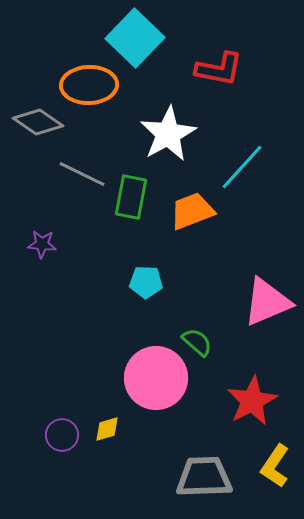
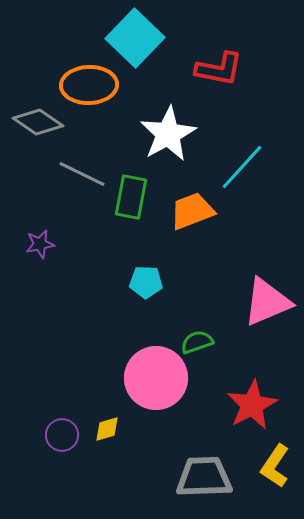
purple star: moved 2 px left; rotated 16 degrees counterclockwise
green semicircle: rotated 60 degrees counterclockwise
red star: moved 4 px down
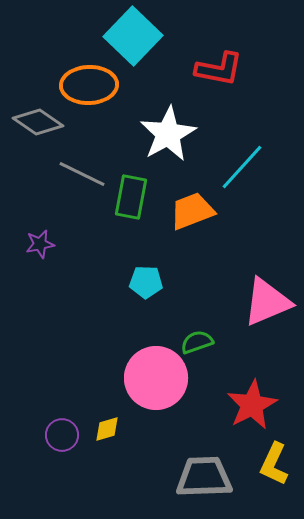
cyan square: moved 2 px left, 2 px up
yellow L-shape: moved 1 px left, 2 px up; rotated 9 degrees counterclockwise
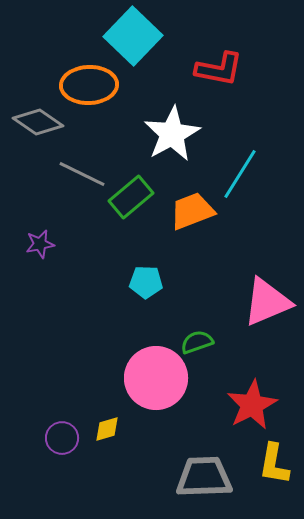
white star: moved 4 px right
cyan line: moved 2 px left, 7 px down; rotated 10 degrees counterclockwise
green rectangle: rotated 39 degrees clockwise
purple circle: moved 3 px down
yellow L-shape: rotated 15 degrees counterclockwise
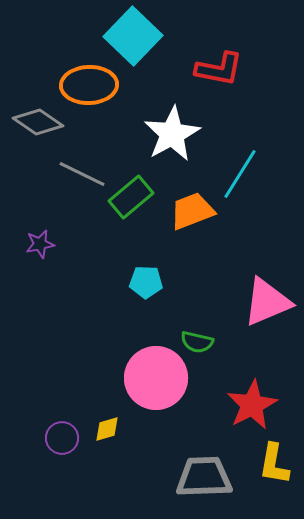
green semicircle: rotated 148 degrees counterclockwise
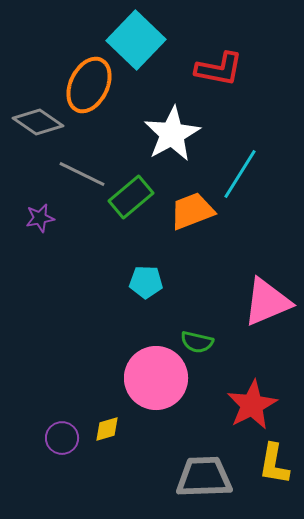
cyan square: moved 3 px right, 4 px down
orange ellipse: rotated 62 degrees counterclockwise
purple star: moved 26 px up
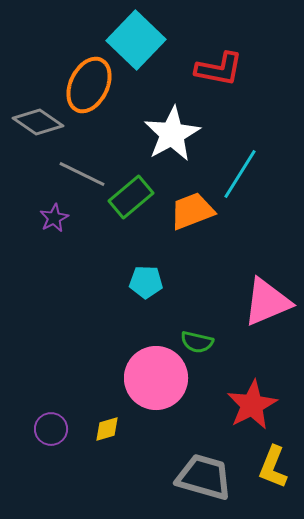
purple star: moved 14 px right; rotated 16 degrees counterclockwise
purple circle: moved 11 px left, 9 px up
yellow L-shape: moved 1 px left, 3 px down; rotated 12 degrees clockwise
gray trapezoid: rotated 18 degrees clockwise
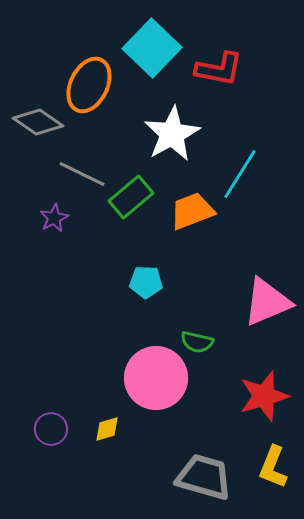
cyan square: moved 16 px right, 8 px down
red star: moved 12 px right, 9 px up; rotated 12 degrees clockwise
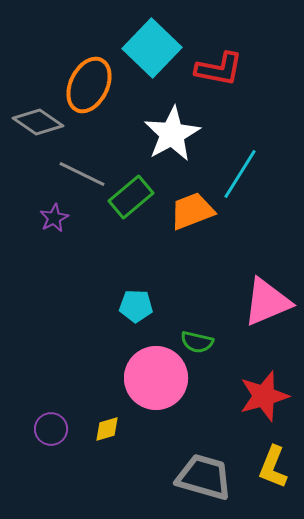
cyan pentagon: moved 10 px left, 24 px down
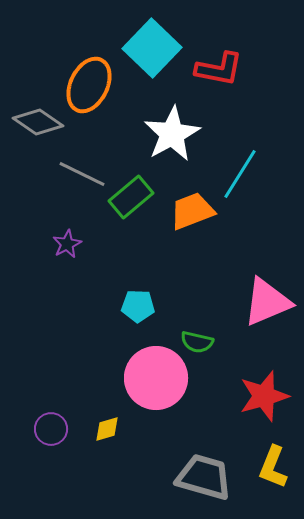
purple star: moved 13 px right, 26 px down
cyan pentagon: moved 2 px right
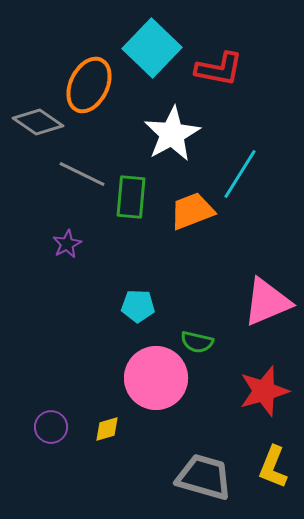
green rectangle: rotated 45 degrees counterclockwise
red star: moved 5 px up
purple circle: moved 2 px up
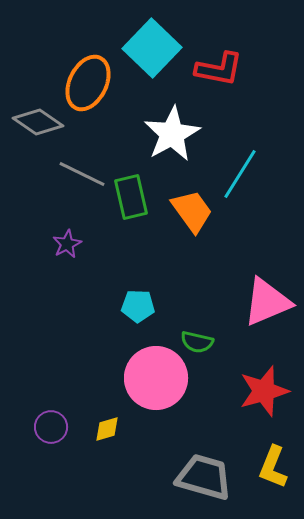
orange ellipse: moved 1 px left, 2 px up
green rectangle: rotated 18 degrees counterclockwise
orange trapezoid: rotated 75 degrees clockwise
